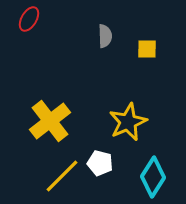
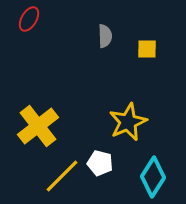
yellow cross: moved 12 px left, 5 px down
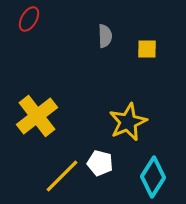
yellow cross: moved 1 px left, 10 px up
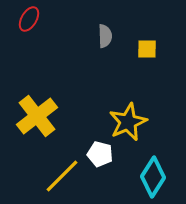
white pentagon: moved 9 px up
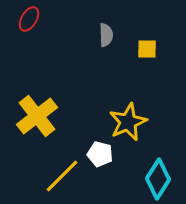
gray semicircle: moved 1 px right, 1 px up
cyan diamond: moved 5 px right, 2 px down
